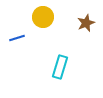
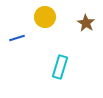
yellow circle: moved 2 px right
brown star: rotated 18 degrees counterclockwise
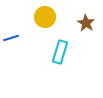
blue line: moved 6 px left
cyan rectangle: moved 15 px up
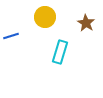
blue line: moved 2 px up
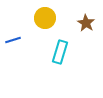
yellow circle: moved 1 px down
blue line: moved 2 px right, 4 px down
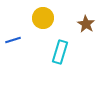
yellow circle: moved 2 px left
brown star: moved 1 px down
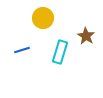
brown star: moved 12 px down
blue line: moved 9 px right, 10 px down
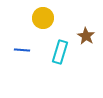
blue line: rotated 21 degrees clockwise
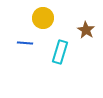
brown star: moved 6 px up
blue line: moved 3 px right, 7 px up
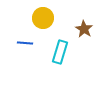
brown star: moved 2 px left, 1 px up
